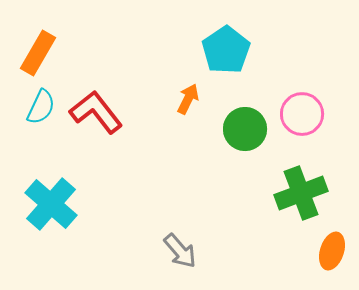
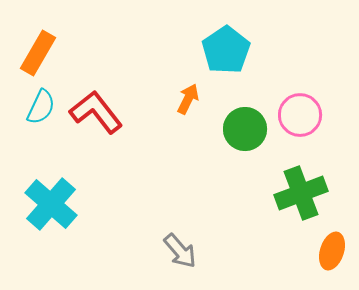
pink circle: moved 2 px left, 1 px down
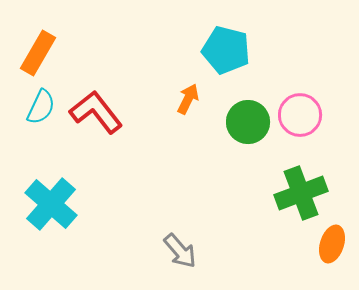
cyan pentagon: rotated 24 degrees counterclockwise
green circle: moved 3 px right, 7 px up
orange ellipse: moved 7 px up
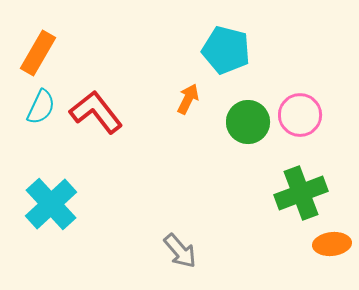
cyan cross: rotated 6 degrees clockwise
orange ellipse: rotated 66 degrees clockwise
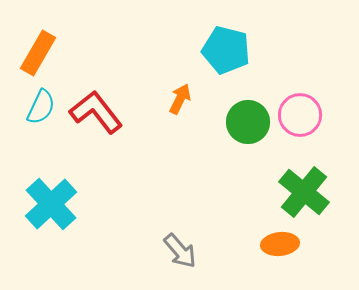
orange arrow: moved 8 px left
green cross: moved 3 px right, 1 px up; rotated 30 degrees counterclockwise
orange ellipse: moved 52 px left
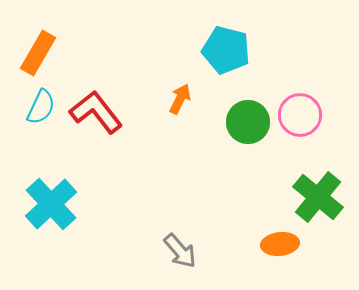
green cross: moved 14 px right, 5 px down
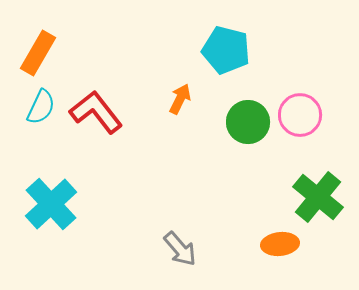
gray arrow: moved 2 px up
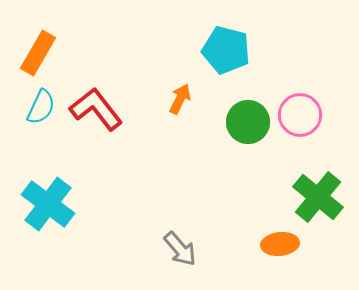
red L-shape: moved 3 px up
cyan cross: moved 3 px left; rotated 10 degrees counterclockwise
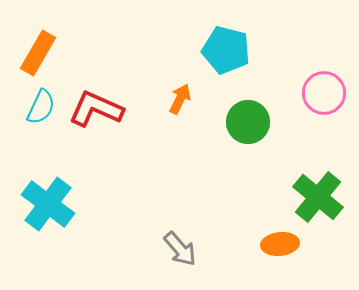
red L-shape: rotated 28 degrees counterclockwise
pink circle: moved 24 px right, 22 px up
